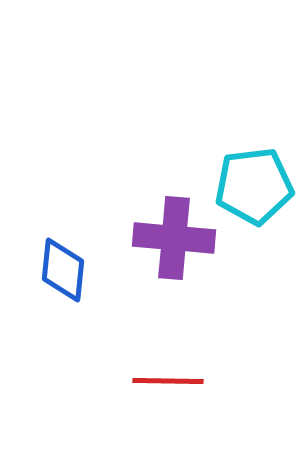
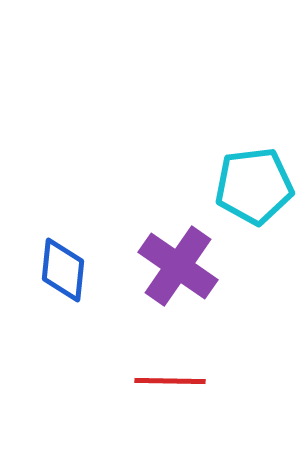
purple cross: moved 4 px right, 28 px down; rotated 30 degrees clockwise
red line: moved 2 px right
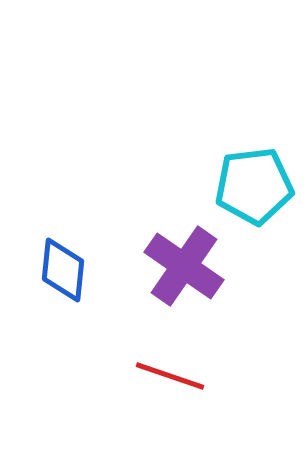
purple cross: moved 6 px right
red line: moved 5 px up; rotated 18 degrees clockwise
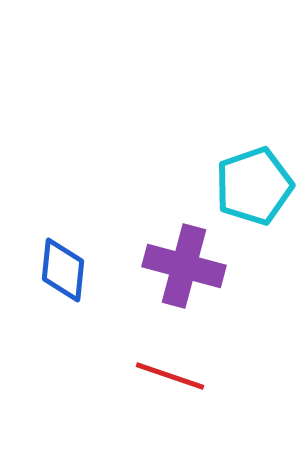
cyan pentagon: rotated 12 degrees counterclockwise
purple cross: rotated 20 degrees counterclockwise
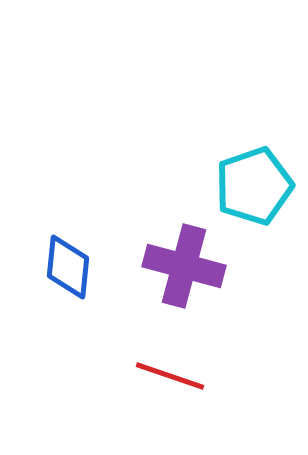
blue diamond: moved 5 px right, 3 px up
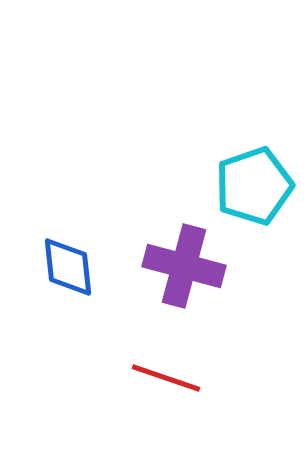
blue diamond: rotated 12 degrees counterclockwise
red line: moved 4 px left, 2 px down
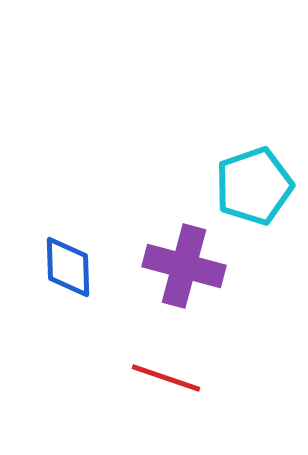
blue diamond: rotated 4 degrees clockwise
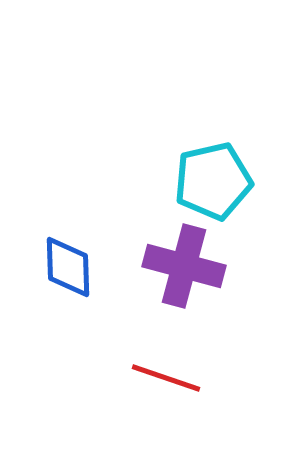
cyan pentagon: moved 41 px left, 5 px up; rotated 6 degrees clockwise
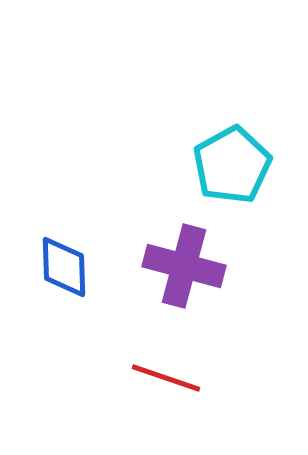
cyan pentagon: moved 19 px right, 16 px up; rotated 16 degrees counterclockwise
blue diamond: moved 4 px left
